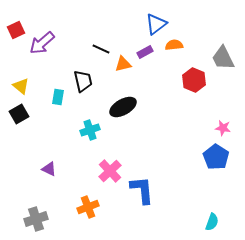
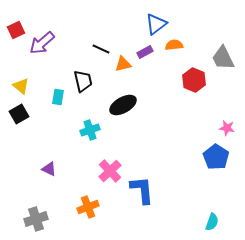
black ellipse: moved 2 px up
pink star: moved 4 px right
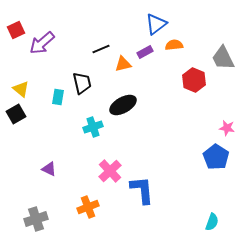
black line: rotated 48 degrees counterclockwise
black trapezoid: moved 1 px left, 2 px down
yellow triangle: moved 3 px down
black square: moved 3 px left
cyan cross: moved 3 px right, 3 px up
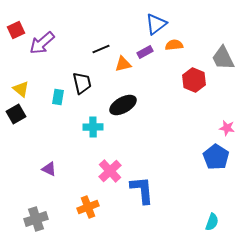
cyan cross: rotated 18 degrees clockwise
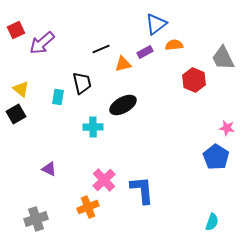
pink cross: moved 6 px left, 9 px down
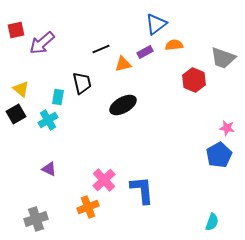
red square: rotated 12 degrees clockwise
gray trapezoid: rotated 44 degrees counterclockwise
cyan cross: moved 45 px left, 7 px up; rotated 30 degrees counterclockwise
blue pentagon: moved 3 px right, 2 px up; rotated 10 degrees clockwise
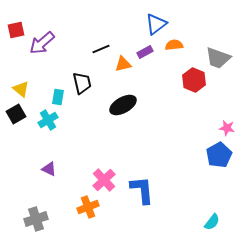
gray trapezoid: moved 5 px left
cyan semicircle: rotated 18 degrees clockwise
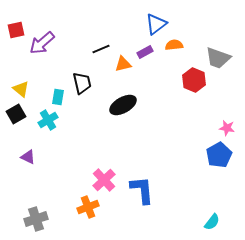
purple triangle: moved 21 px left, 12 px up
